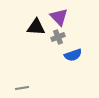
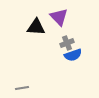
gray cross: moved 9 px right, 6 px down
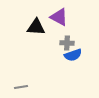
purple triangle: rotated 18 degrees counterclockwise
gray cross: rotated 24 degrees clockwise
gray line: moved 1 px left, 1 px up
